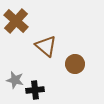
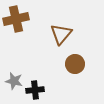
brown cross: moved 2 px up; rotated 35 degrees clockwise
brown triangle: moved 15 px right, 12 px up; rotated 30 degrees clockwise
gray star: moved 1 px left, 1 px down
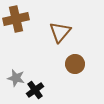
brown triangle: moved 1 px left, 2 px up
gray star: moved 2 px right, 3 px up
black cross: rotated 30 degrees counterclockwise
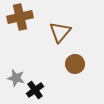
brown cross: moved 4 px right, 2 px up
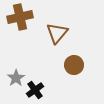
brown triangle: moved 3 px left, 1 px down
brown circle: moved 1 px left, 1 px down
gray star: rotated 24 degrees clockwise
